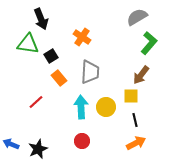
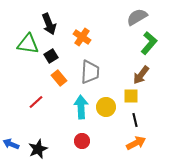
black arrow: moved 8 px right, 5 px down
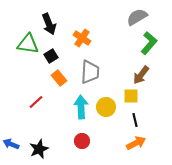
orange cross: moved 1 px down
black star: moved 1 px right
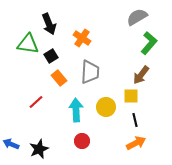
cyan arrow: moved 5 px left, 3 px down
